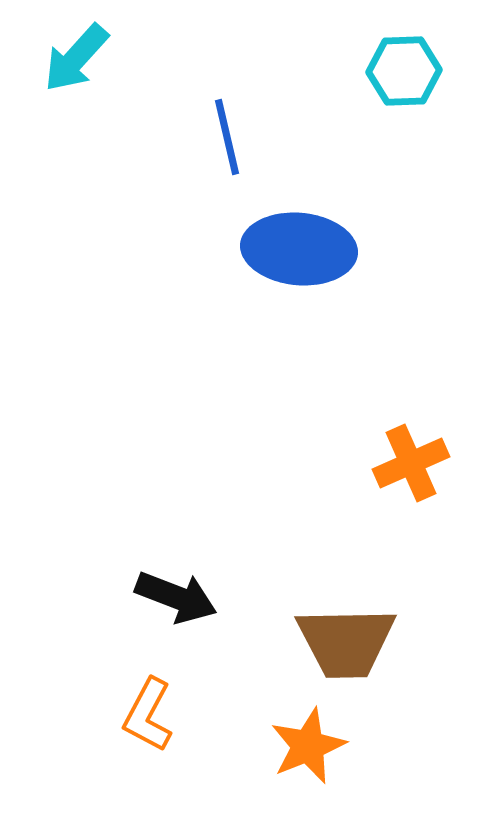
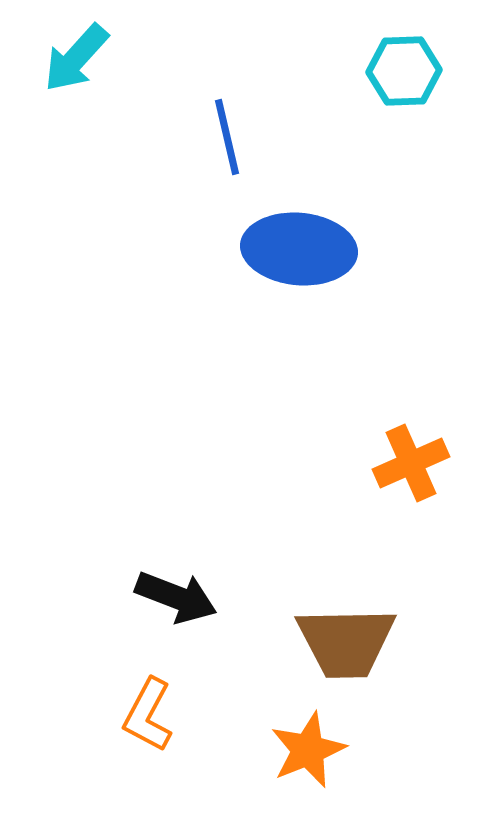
orange star: moved 4 px down
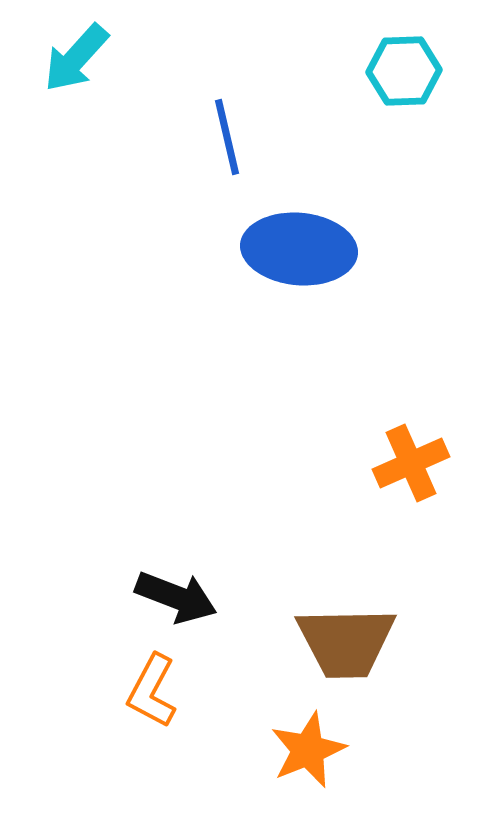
orange L-shape: moved 4 px right, 24 px up
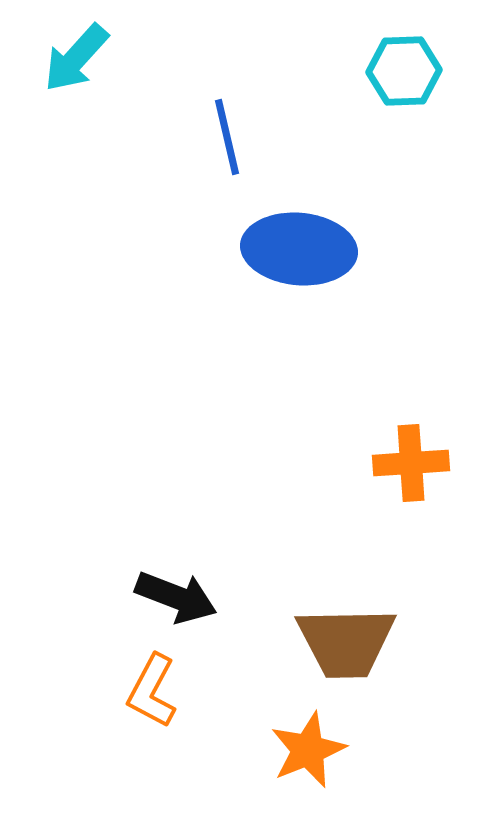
orange cross: rotated 20 degrees clockwise
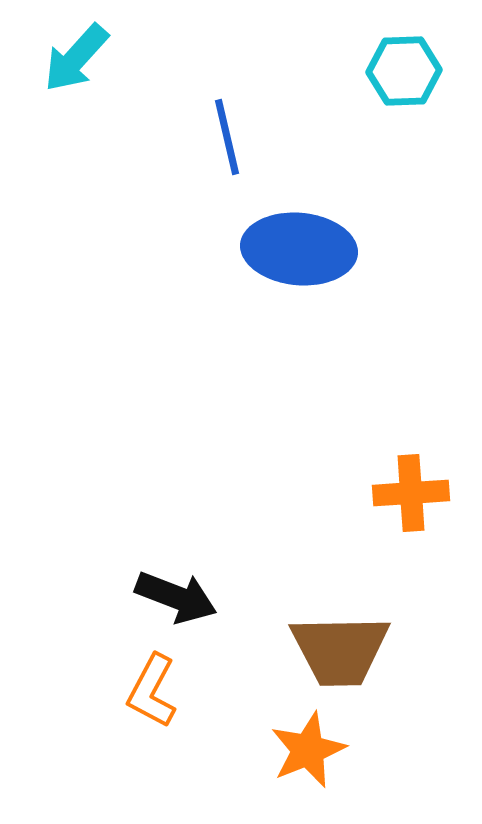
orange cross: moved 30 px down
brown trapezoid: moved 6 px left, 8 px down
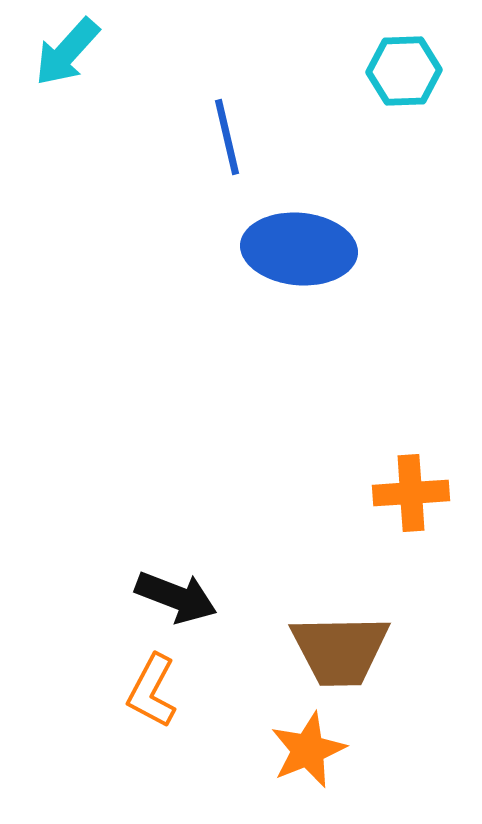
cyan arrow: moved 9 px left, 6 px up
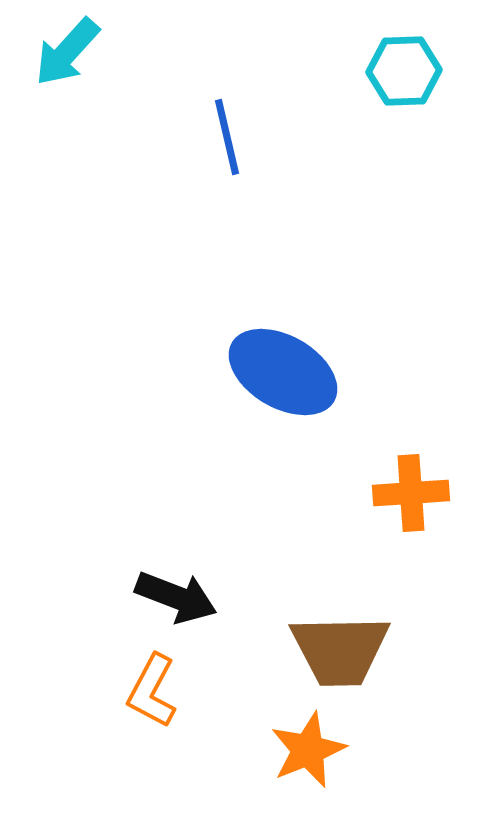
blue ellipse: moved 16 px left, 123 px down; rotated 25 degrees clockwise
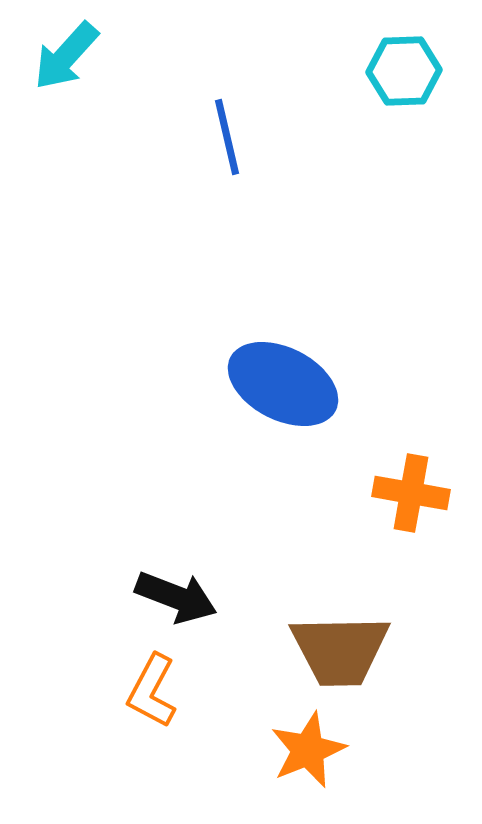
cyan arrow: moved 1 px left, 4 px down
blue ellipse: moved 12 px down; rotated 3 degrees counterclockwise
orange cross: rotated 14 degrees clockwise
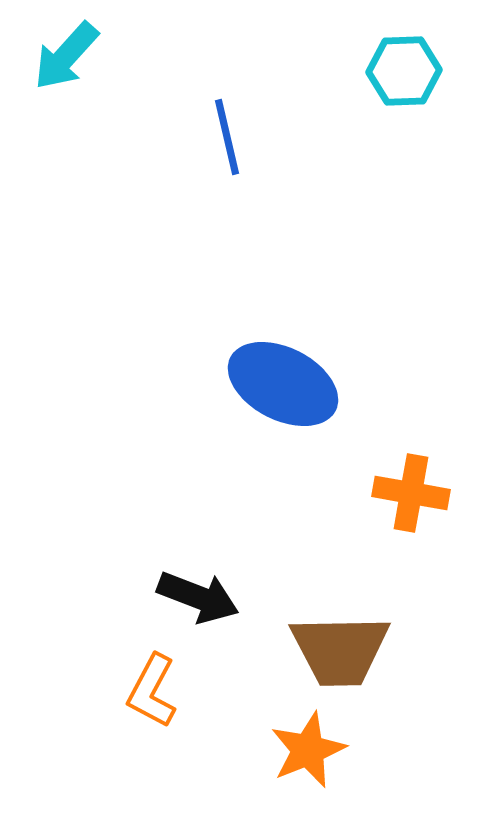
black arrow: moved 22 px right
